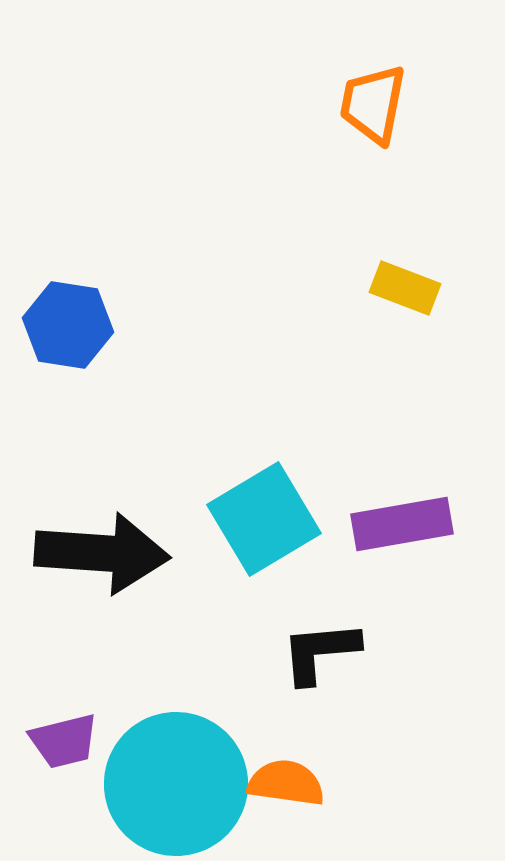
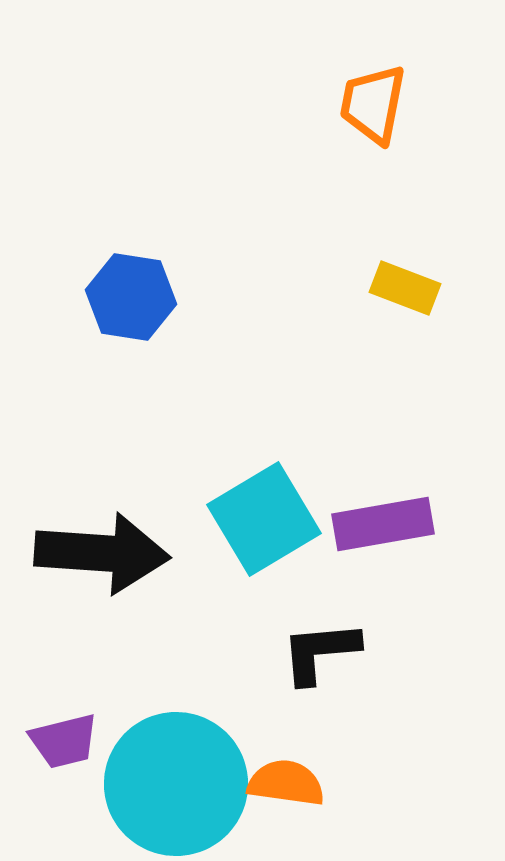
blue hexagon: moved 63 px right, 28 px up
purple rectangle: moved 19 px left
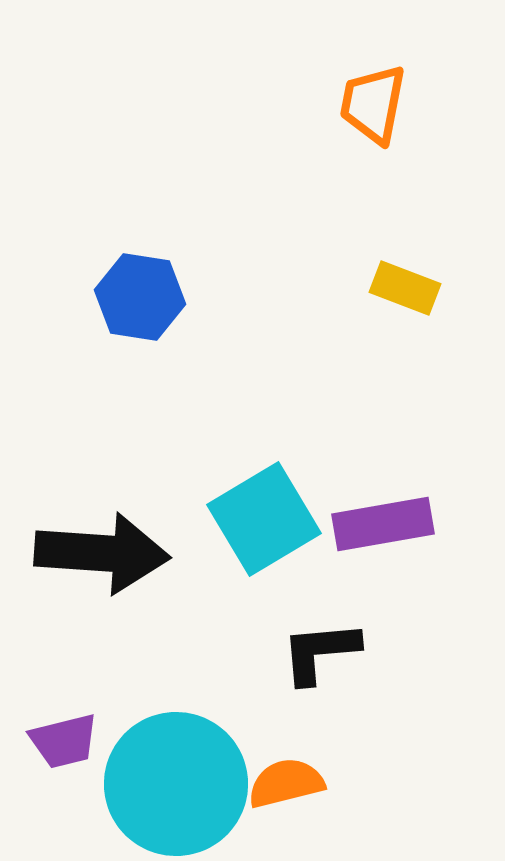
blue hexagon: moved 9 px right
orange semicircle: rotated 22 degrees counterclockwise
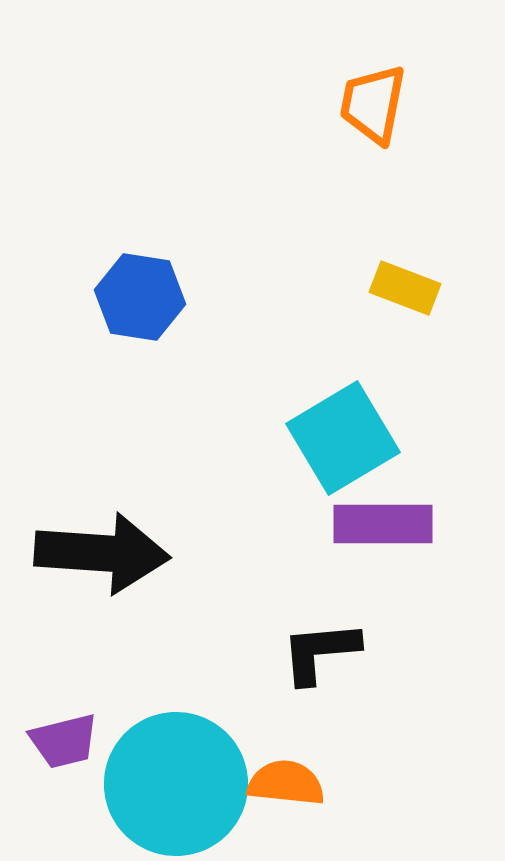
cyan square: moved 79 px right, 81 px up
purple rectangle: rotated 10 degrees clockwise
orange semicircle: rotated 20 degrees clockwise
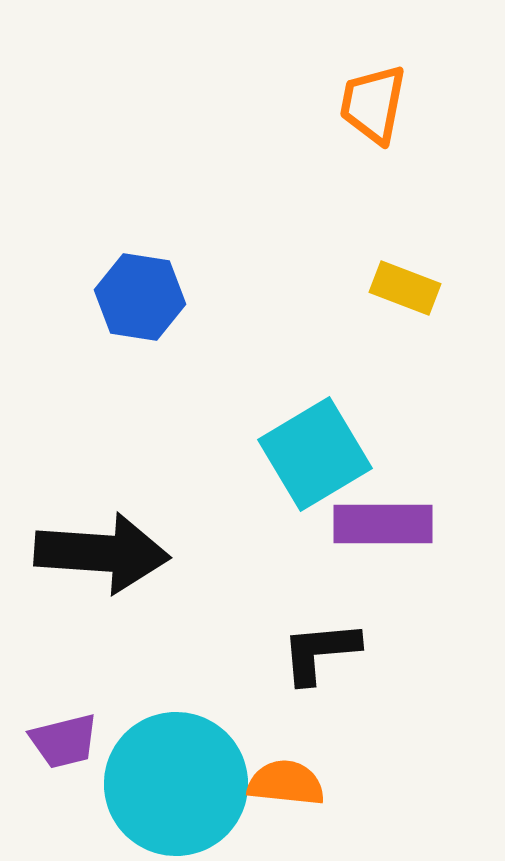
cyan square: moved 28 px left, 16 px down
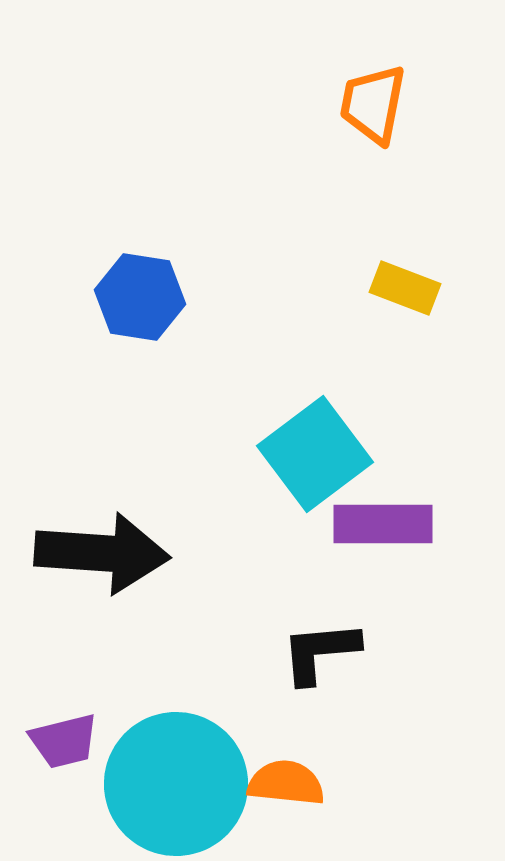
cyan square: rotated 6 degrees counterclockwise
